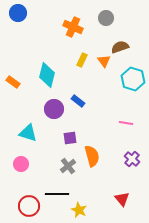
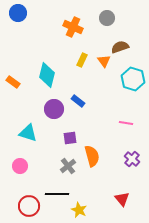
gray circle: moved 1 px right
pink circle: moved 1 px left, 2 px down
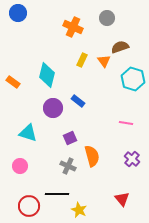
purple circle: moved 1 px left, 1 px up
purple square: rotated 16 degrees counterclockwise
gray cross: rotated 28 degrees counterclockwise
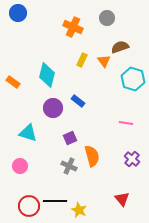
gray cross: moved 1 px right
black line: moved 2 px left, 7 px down
